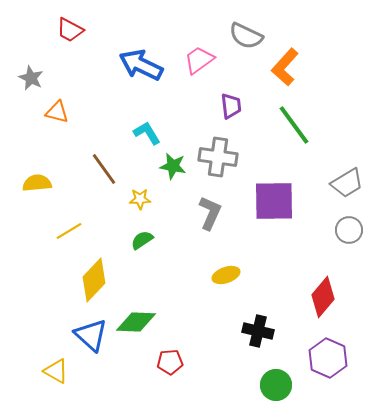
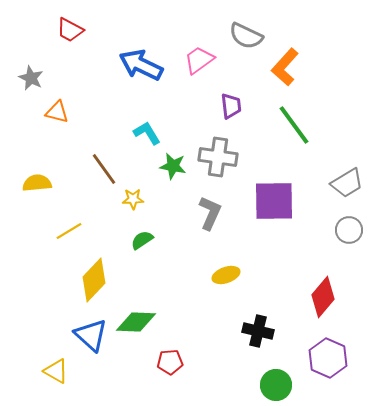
yellow star: moved 7 px left
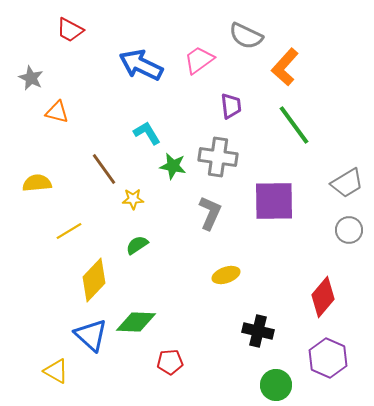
green semicircle: moved 5 px left, 5 px down
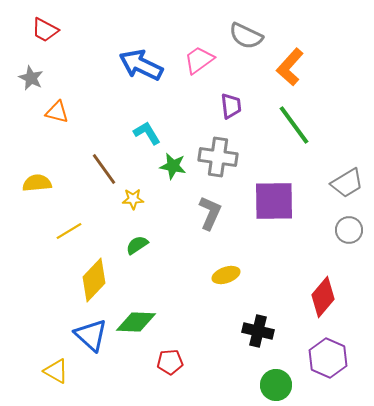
red trapezoid: moved 25 px left
orange L-shape: moved 5 px right
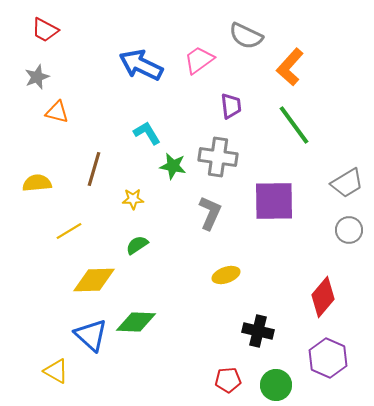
gray star: moved 6 px right, 1 px up; rotated 25 degrees clockwise
brown line: moved 10 px left; rotated 52 degrees clockwise
yellow diamond: rotated 45 degrees clockwise
red pentagon: moved 58 px right, 18 px down
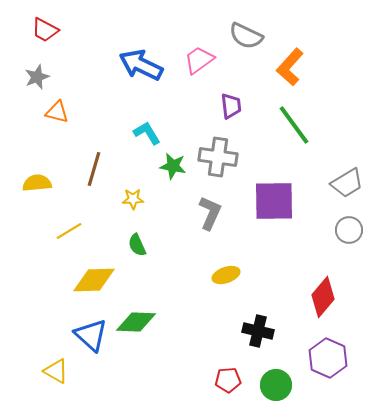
green semicircle: rotated 80 degrees counterclockwise
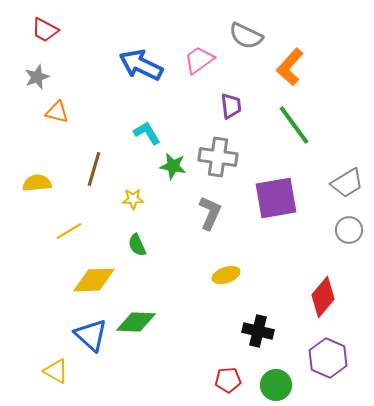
purple square: moved 2 px right, 3 px up; rotated 9 degrees counterclockwise
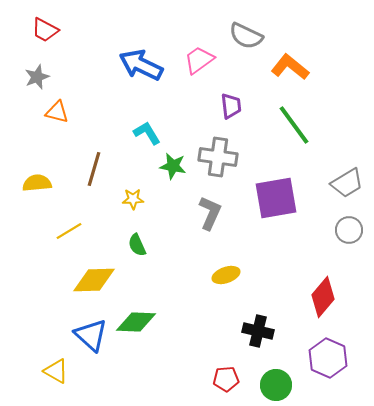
orange L-shape: rotated 87 degrees clockwise
red pentagon: moved 2 px left, 1 px up
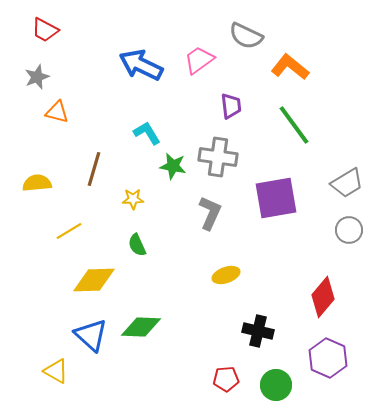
green diamond: moved 5 px right, 5 px down
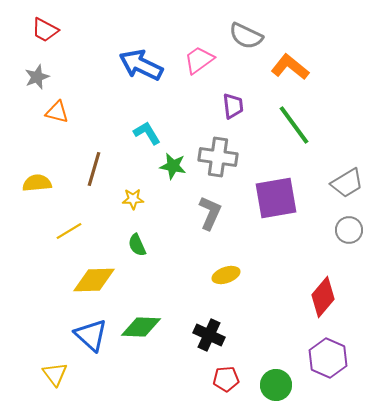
purple trapezoid: moved 2 px right
black cross: moved 49 px left, 4 px down; rotated 12 degrees clockwise
yellow triangle: moved 1 px left, 3 px down; rotated 24 degrees clockwise
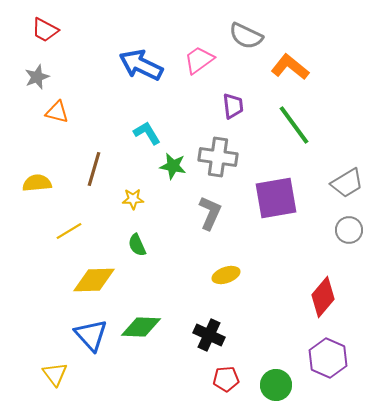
blue triangle: rotated 6 degrees clockwise
